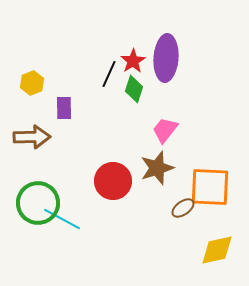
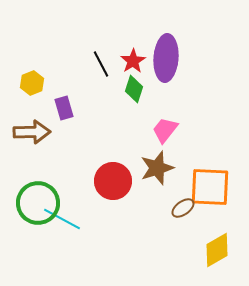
black line: moved 8 px left, 10 px up; rotated 52 degrees counterclockwise
purple rectangle: rotated 15 degrees counterclockwise
brown arrow: moved 5 px up
yellow diamond: rotated 18 degrees counterclockwise
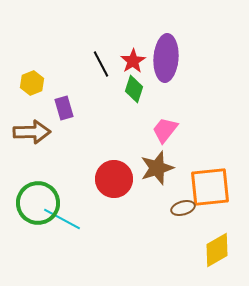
red circle: moved 1 px right, 2 px up
orange square: rotated 9 degrees counterclockwise
brown ellipse: rotated 20 degrees clockwise
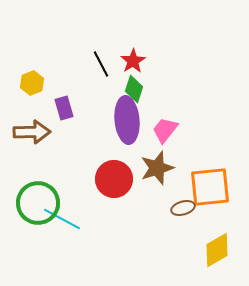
purple ellipse: moved 39 px left, 62 px down; rotated 9 degrees counterclockwise
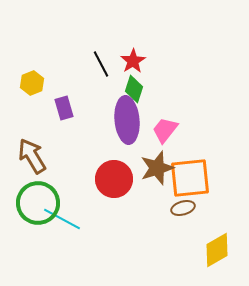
brown arrow: moved 24 px down; rotated 120 degrees counterclockwise
orange square: moved 20 px left, 9 px up
